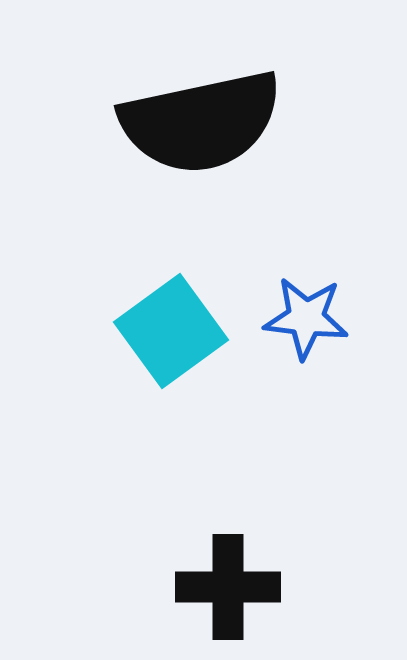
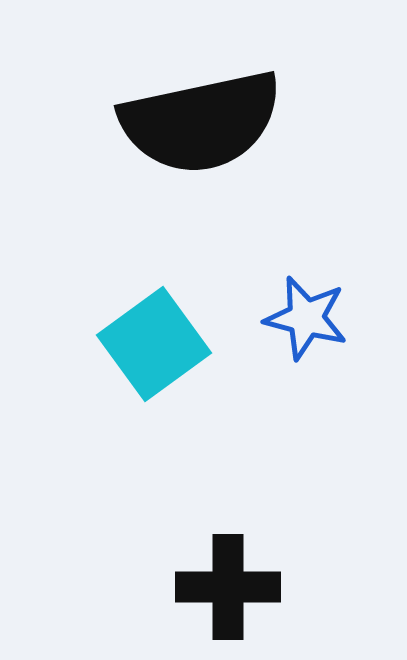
blue star: rotated 8 degrees clockwise
cyan square: moved 17 px left, 13 px down
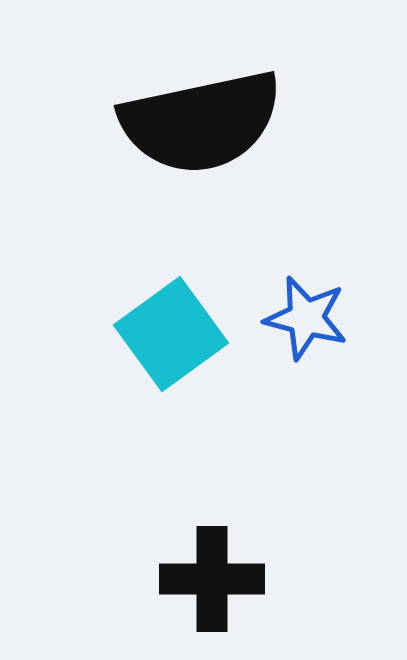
cyan square: moved 17 px right, 10 px up
black cross: moved 16 px left, 8 px up
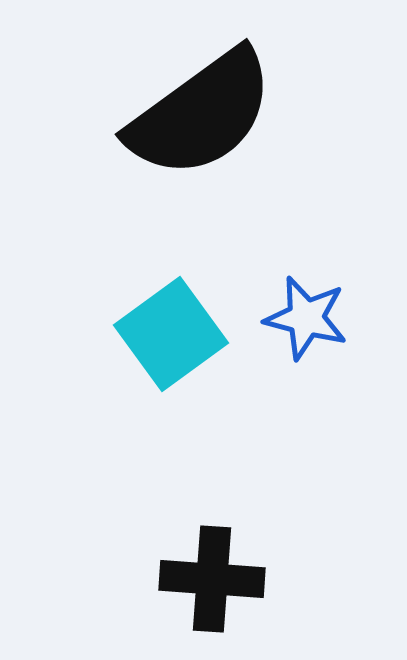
black semicircle: moved 8 px up; rotated 24 degrees counterclockwise
black cross: rotated 4 degrees clockwise
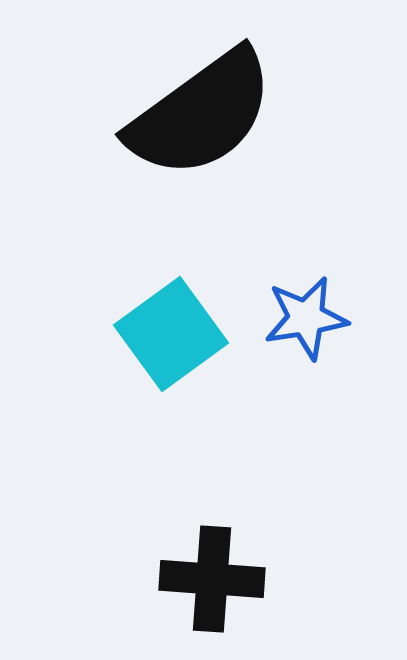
blue star: rotated 24 degrees counterclockwise
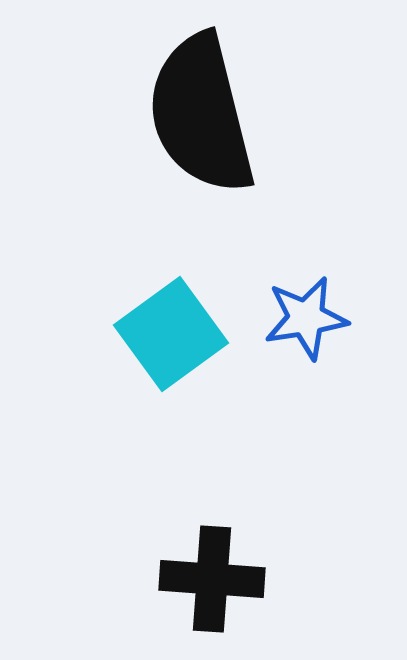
black semicircle: rotated 112 degrees clockwise
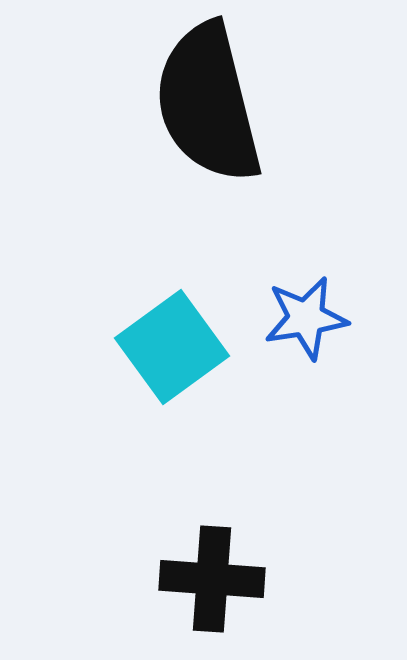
black semicircle: moved 7 px right, 11 px up
cyan square: moved 1 px right, 13 px down
